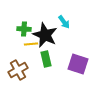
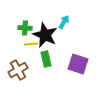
cyan arrow: rotated 112 degrees counterclockwise
green cross: moved 1 px right, 1 px up
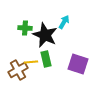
yellow line: moved 18 px down
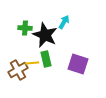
yellow line: moved 1 px right, 1 px down
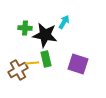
black star: rotated 15 degrees counterclockwise
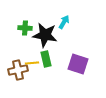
brown cross: rotated 18 degrees clockwise
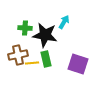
brown cross: moved 15 px up
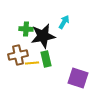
green cross: moved 1 px right, 1 px down
black star: moved 2 px left, 1 px down; rotated 20 degrees counterclockwise
purple square: moved 14 px down
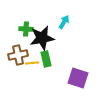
black star: moved 1 px left, 2 px down
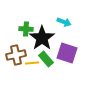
cyan arrow: rotated 80 degrees clockwise
black star: rotated 25 degrees counterclockwise
brown cross: moved 2 px left
green rectangle: rotated 28 degrees counterclockwise
purple square: moved 11 px left, 25 px up
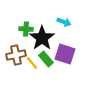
purple square: moved 2 px left, 1 px down
yellow line: rotated 56 degrees clockwise
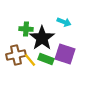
green rectangle: rotated 28 degrees counterclockwise
yellow line: moved 2 px left, 3 px up
